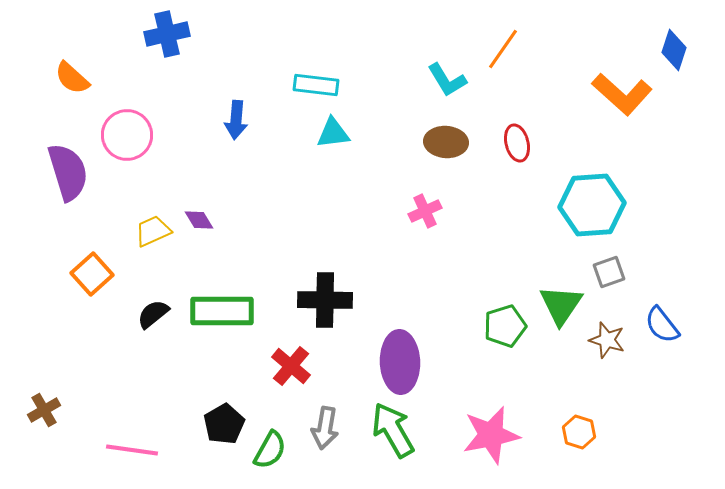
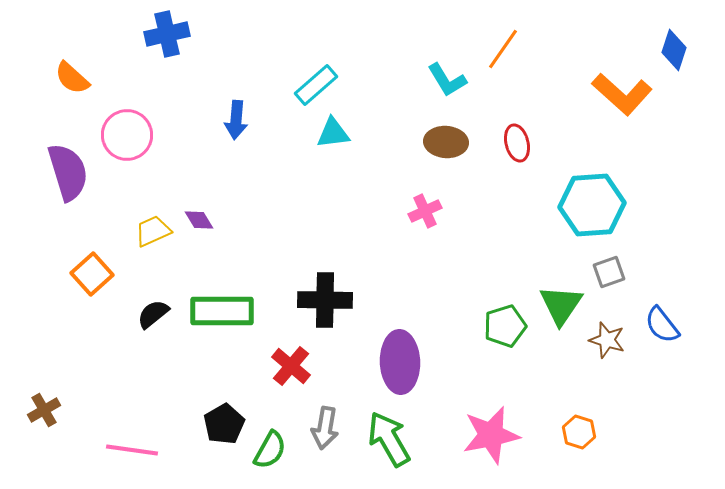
cyan rectangle: rotated 48 degrees counterclockwise
green arrow: moved 4 px left, 9 px down
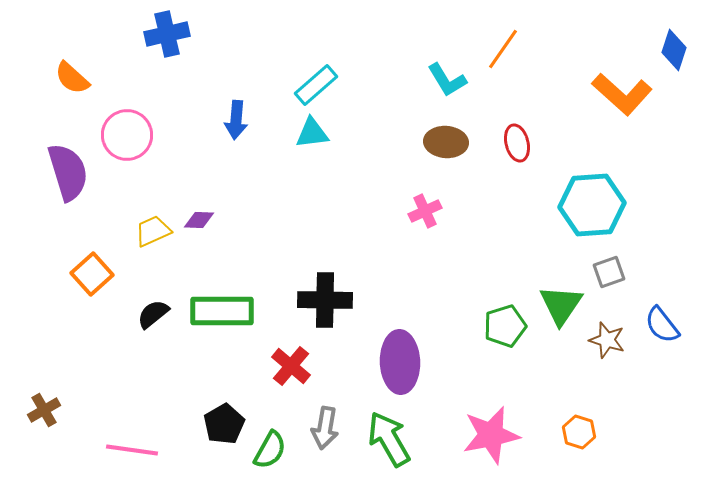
cyan triangle: moved 21 px left
purple diamond: rotated 56 degrees counterclockwise
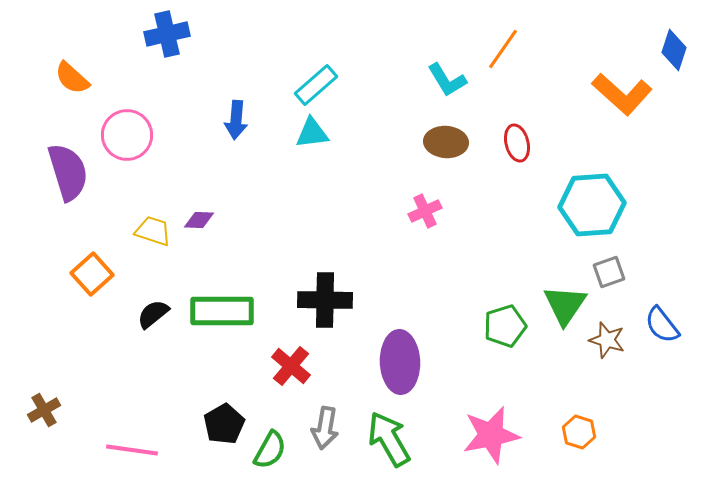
yellow trapezoid: rotated 42 degrees clockwise
green triangle: moved 4 px right
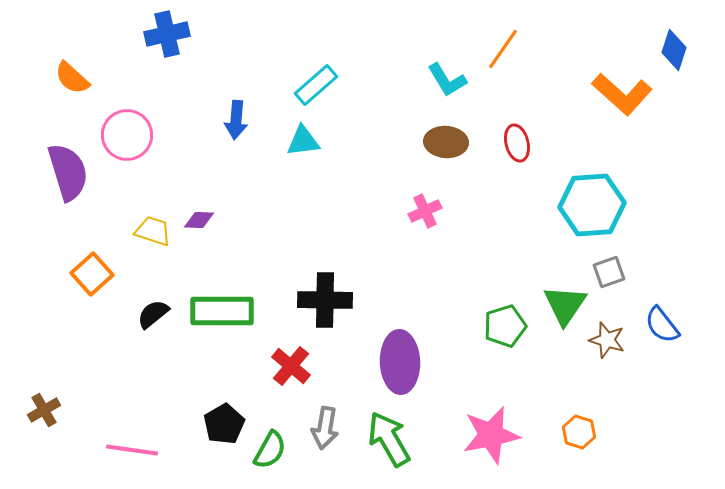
cyan triangle: moved 9 px left, 8 px down
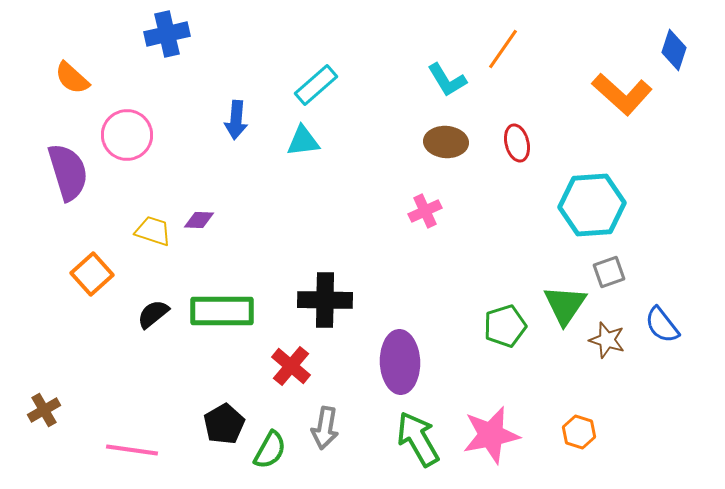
green arrow: moved 29 px right
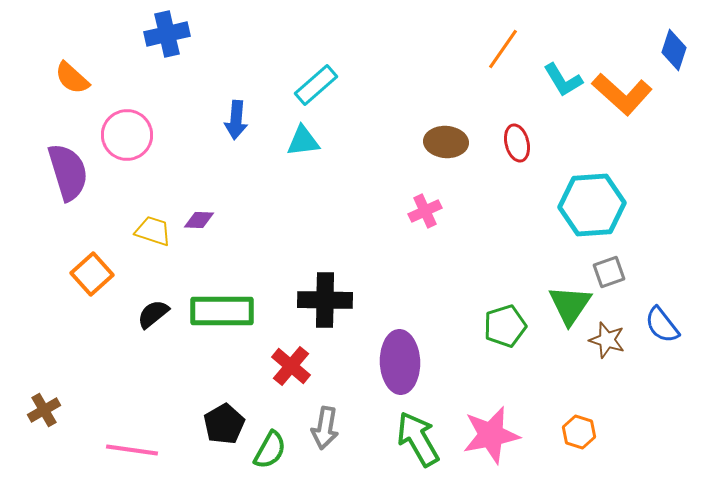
cyan L-shape: moved 116 px right
green triangle: moved 5 px right
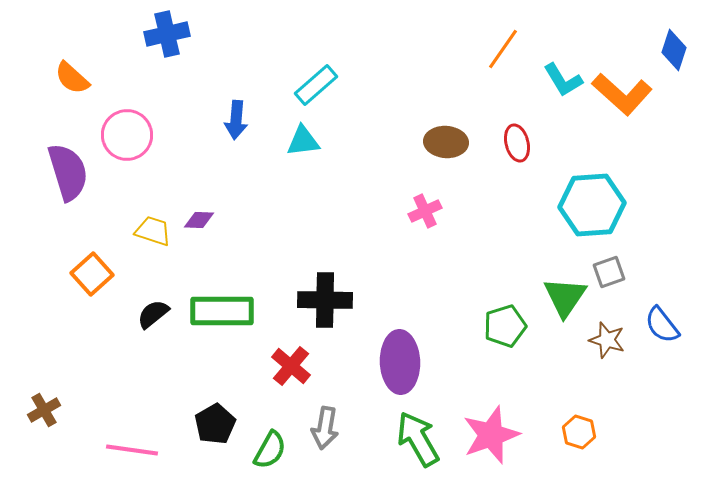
green triangle: moved 5 px left, 8 px up
black pentagon: moved 9 px left
pink star: rotated 8 degrees counterclockwise
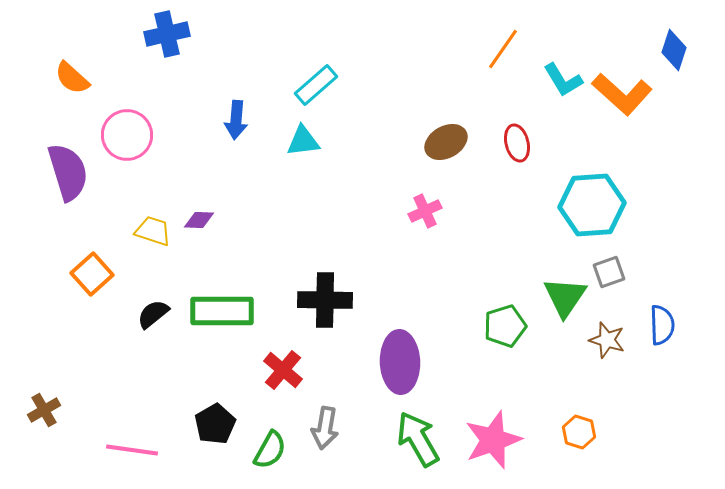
brown ellipse: rotated 33 degrees counterclockwise
blue semicircle: rotated 144 degrees counterclockwise
red cross: moved 8 px left, 4 px down
pink star: moved 2 px right, 5 px down
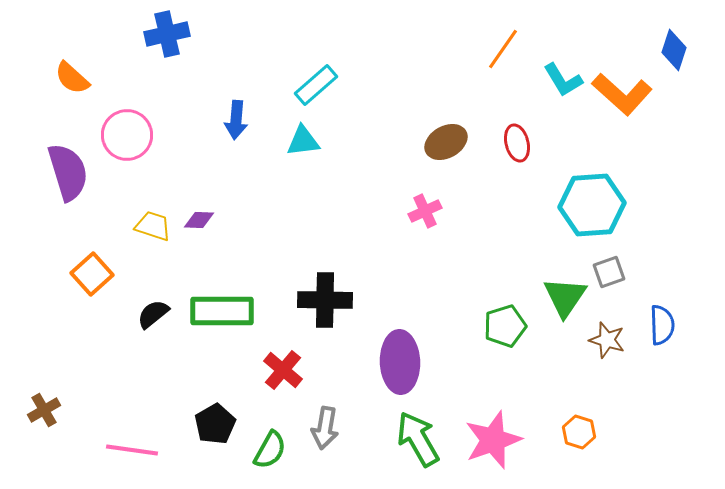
yellow trapezoid: moved 5 px up
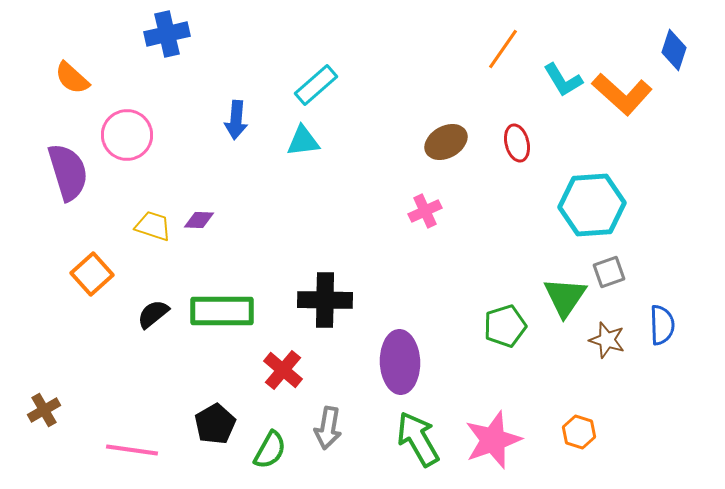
gray arrow: moved 3 px right
